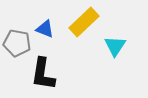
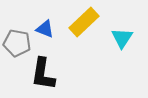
cyan triangle: moved 7 px right, 8 px up
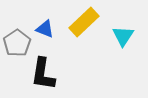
cyan triangle: moved 1 px right, 2 px up
gray pentagon: rotated 28 degrees clockwise
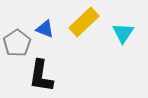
cyan triangle: moved 3 px up
black L-shape: moved 2 px left, 2 px down
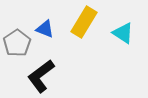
yellow rectangle: rotated 16 degrees counterclockwise
cyan triangle: rotated 30 degrees counterclockwise
black L-shape: rotated 44 degrees clockwise
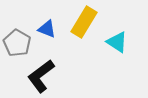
blue triangle: moved 2 px right
cyan triangle: moved 6 px left, 9 px down
gray pentagon: rotated 8 degrees counterclockwise
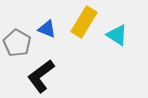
cyan triangle: moved 7 px up
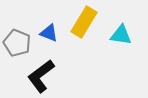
blue triangle: moved 2 px right, 4 px down
cyan triangle: moved 4 px right; rotated 25 degrees counterclockwise
gray pentagon: rotated 8 degrees counterclockwise
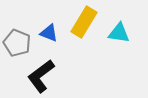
cyan triangle: moved 2 px left, 2 px up
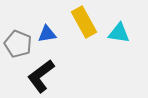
yellow rectangle: rotated 60 degrees counterclockwise
blue triangle: moved 2 px left, 1 px down; rotated 30 degrees counterclockwise
gray pentagon: moved 1 px right, 1 px down
